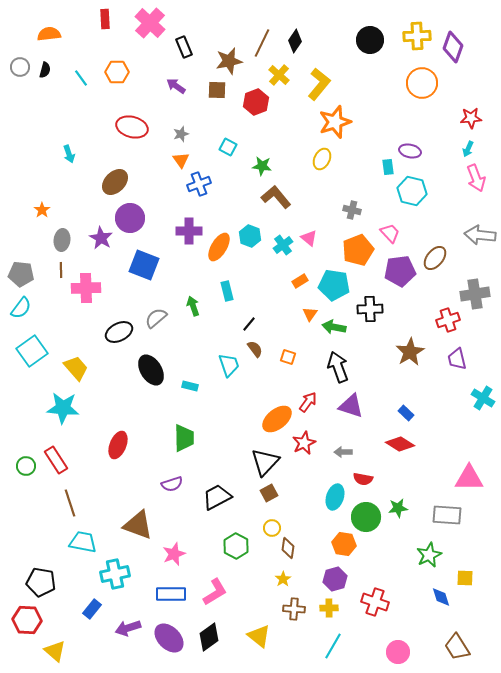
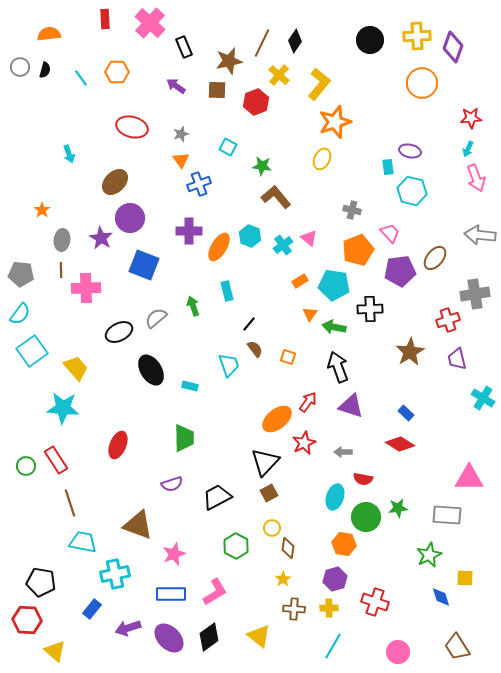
cyan semicircle at (21, 308): moved 1 px left, 6 px down
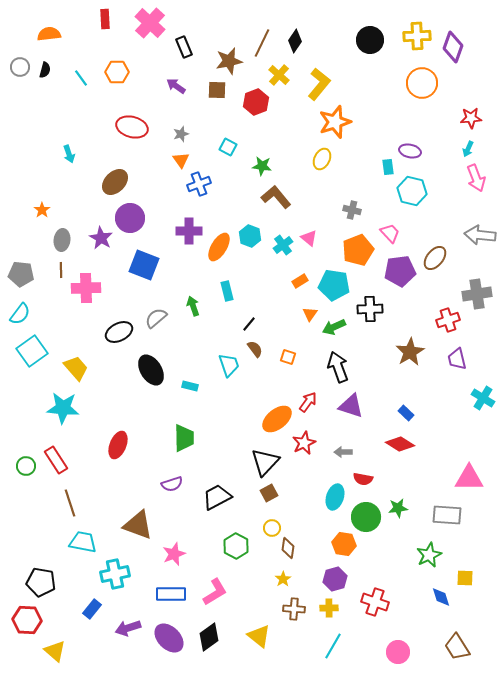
gray cross at (475, 294): moved 2 px right
green arrow at (334, 327): rotated 35 degrees counterclockwise
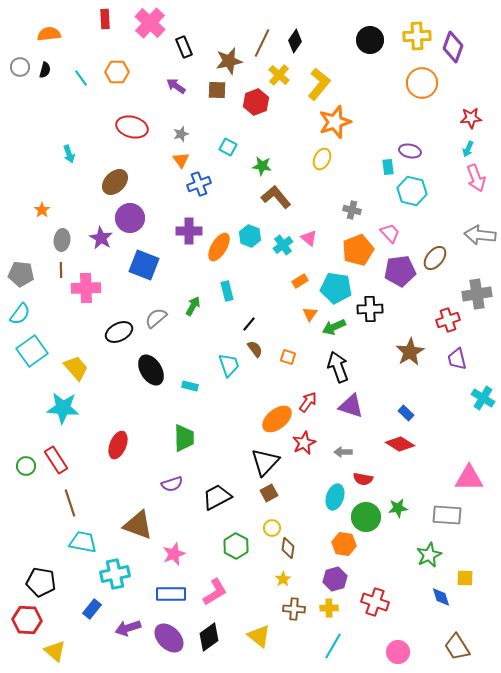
cyan pentagon at (334, 285): moved 2 px right, 3 px down
green arrow at (193, 306): rotated 48 degrees clockwise
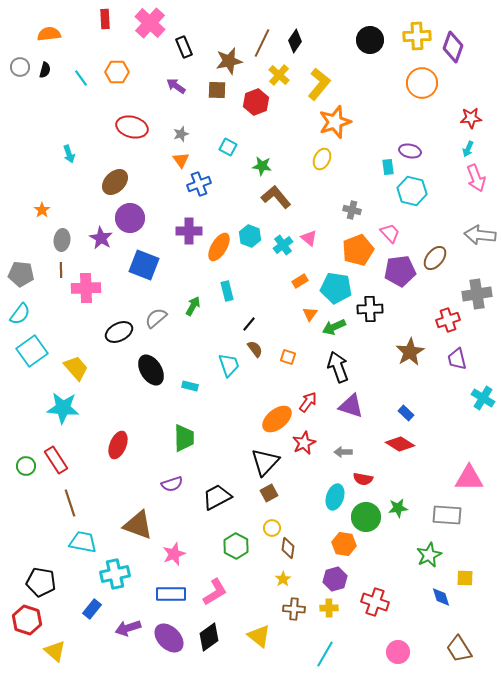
red hexagon at (27, 620): rotated 16 degrees clockwise
cyan line at (333, 646): moved 8 px left, 8 px down
brown trapezoid at (457, 647): moved 2 px right, 2 px down
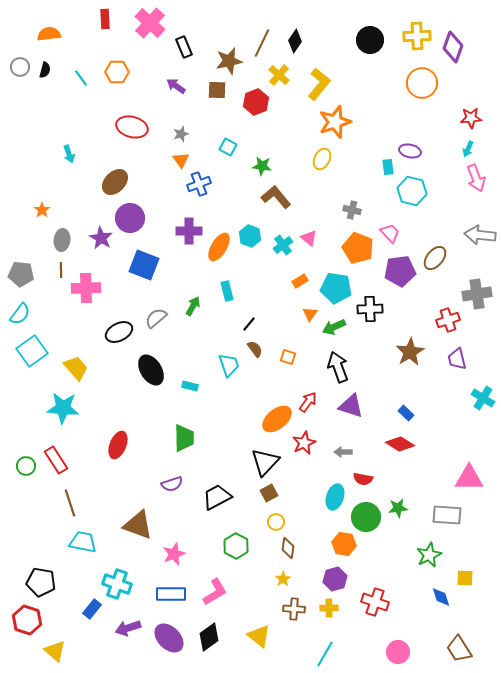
orange pentagon at (358, 250): moved 2 px up; rotated 28 degrees counterclockwise
yellow circle at (272, 528): moved 4 px right, 6 px up
cyan cross at (115, 574): moved 2 px right, 10 px down; rotated 32 degrees clockwise
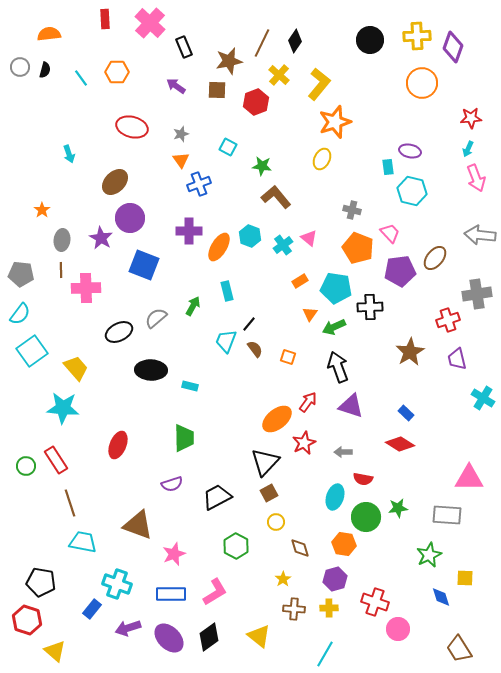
black cross at (370, 309): moved 2 px up
cyan trapezoid at (229, 365): moved 3 px left, 24 px up; rotated 140 degrees counterclockwise
black ellipse at (151, 370): rotated 56 degrees counterclockwise
brown diamond at (288, 548): moved 12 px right; rotated 25 degrees counterclockwise
pink circle at (398, 652): moved 23 px up
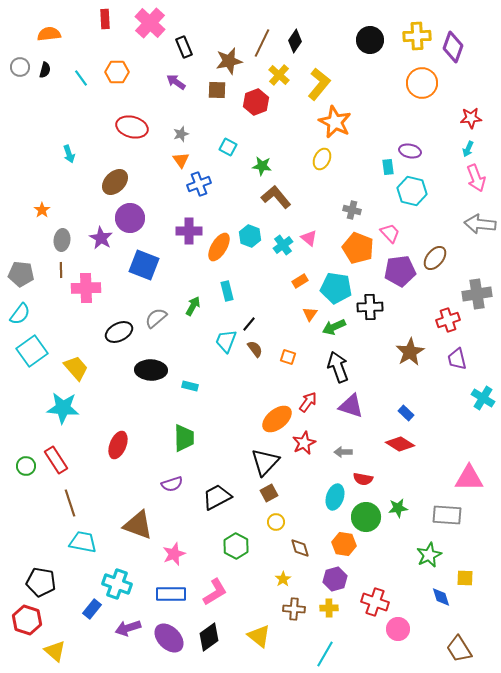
purple arrow at (176, 86): moved 4 px up
orange star at (335, 122): rotated 28 degrees counterclockwise
gray arrow at (480, 235): moved 11 px up
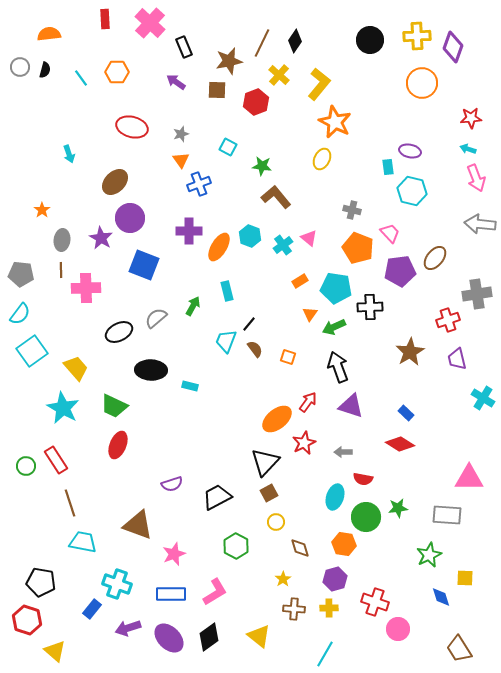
cyan arrow at (468, 149): rotated 84 degrees clockwise
cyan star at (63, 408): rotated 24 degrees clockwise
green trapezoid at (184, 438): moved 70 px left, 32 px up; rotated 116 degrees clockwise
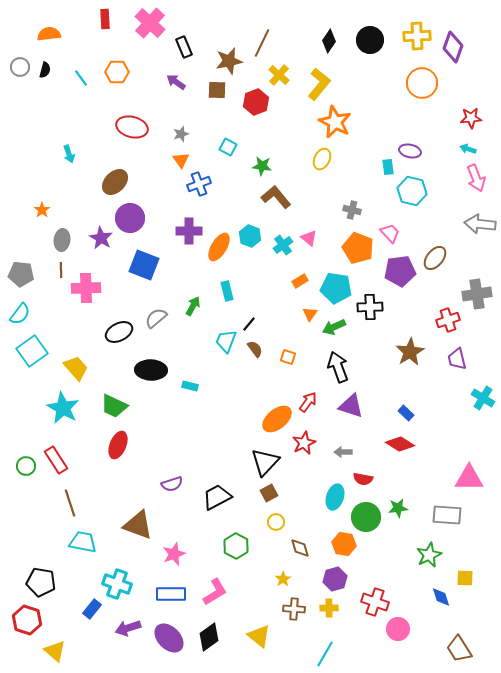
black diamond at (295, 41): moved 34 px right
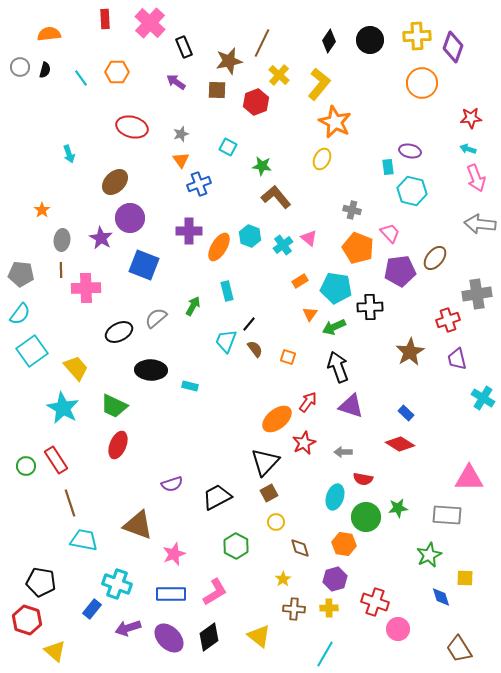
cyan trapezoid at (83, 542): moved 1 px right, 2 px up
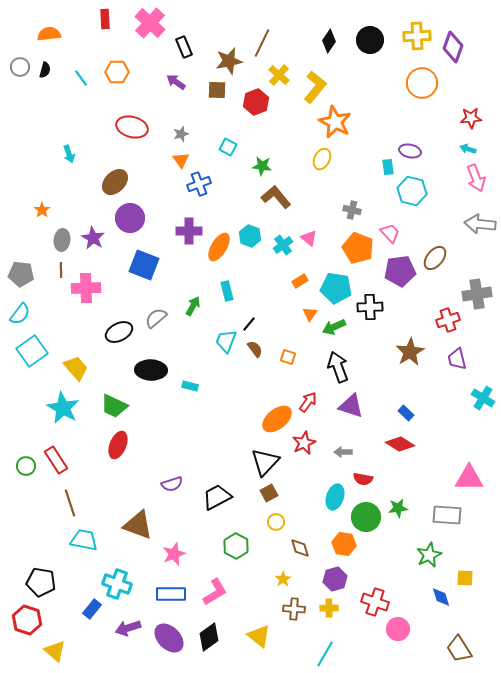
yellow L-shape at (319, 84): moved 4 px left, 3 px down
purple star at (101, 238): moved 8 px left
